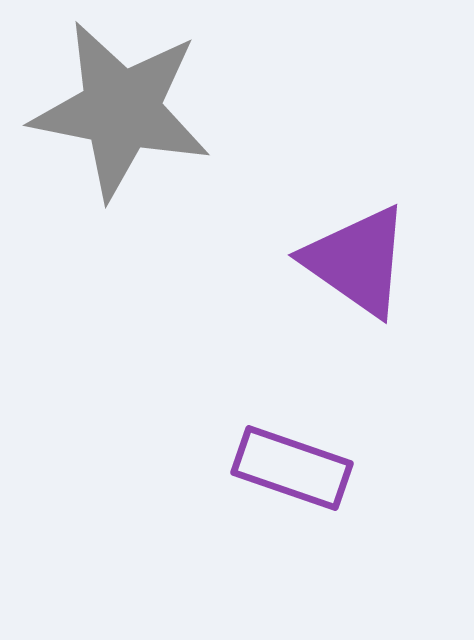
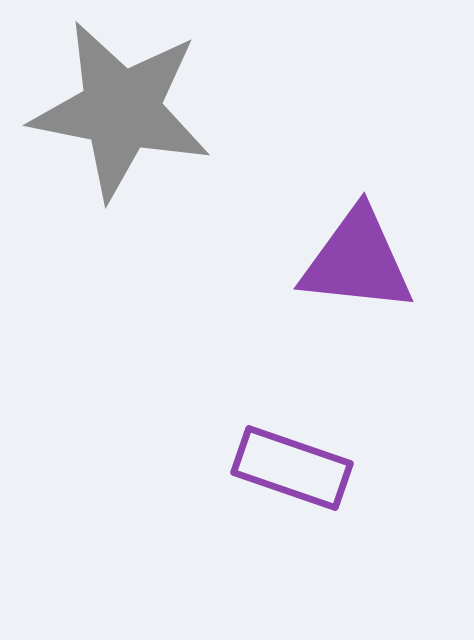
purple triangle: rotated 29 degrees counterclockwise
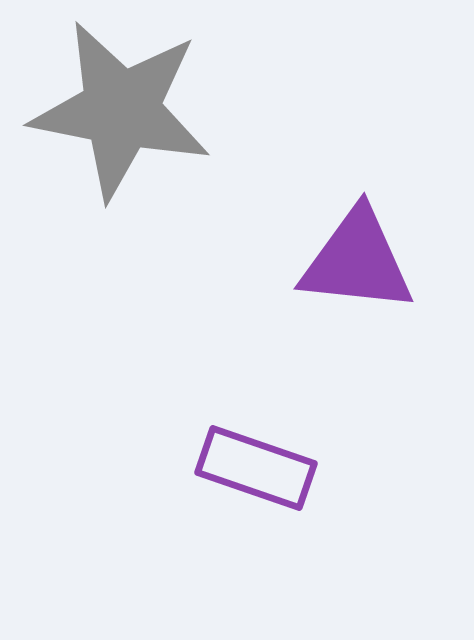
purple rectangle: moved 36 px left
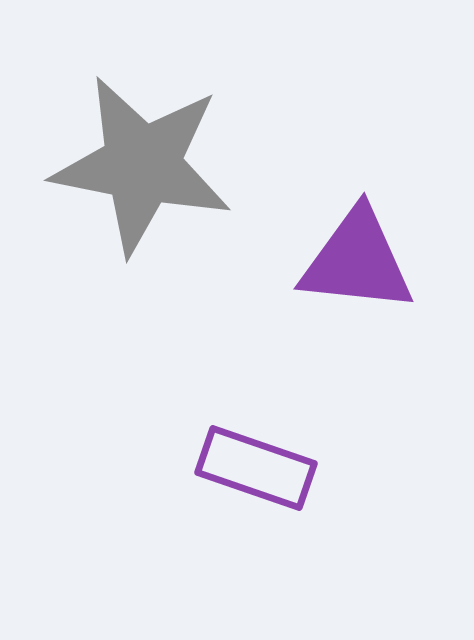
gray star: moved 21 px right, 55 px down
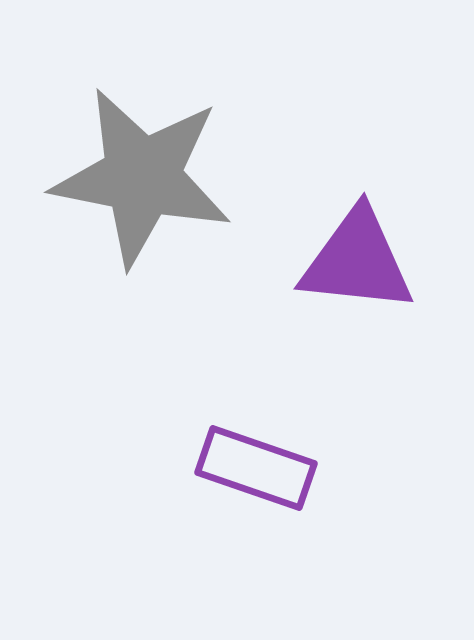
gray star: moved 12 px down
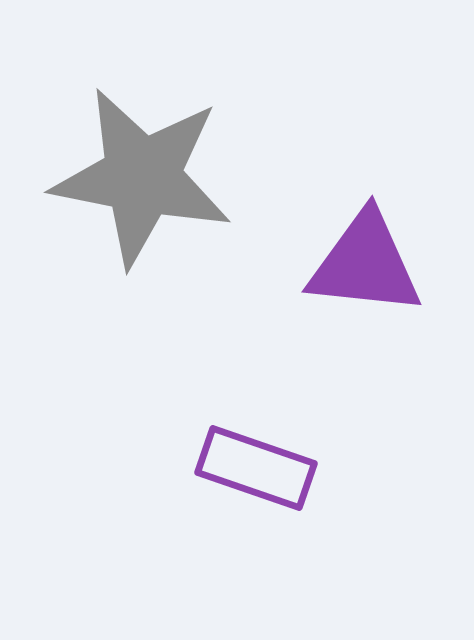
purple triangle: moved 8 px right, 3 px down
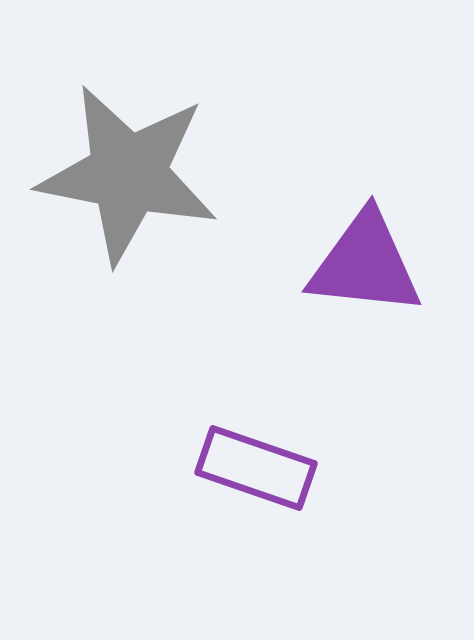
gray star: moved 14 px left, 3 px up
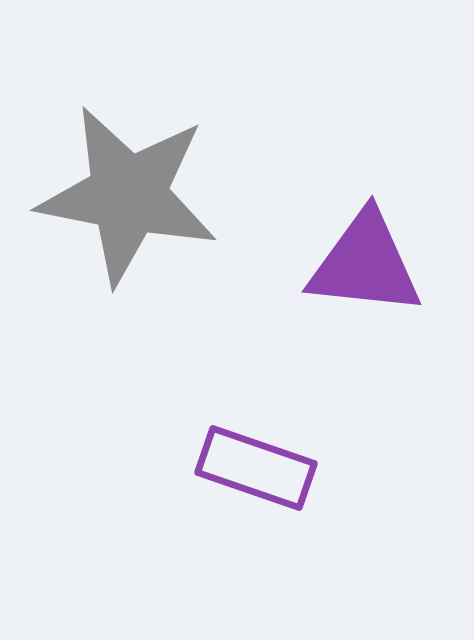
gray star: moved 21 px down
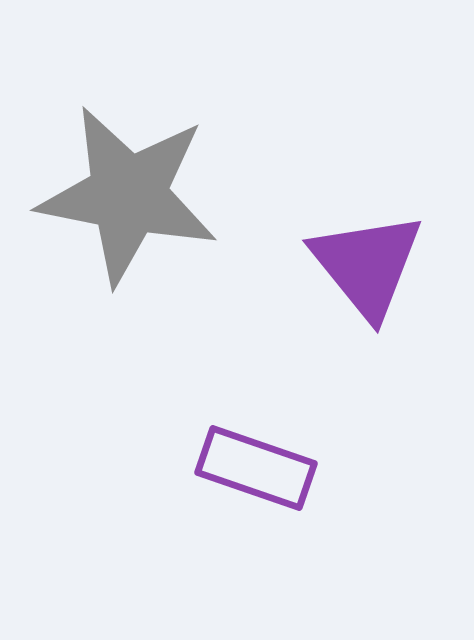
purple triangle: moved 2 px right, 1 px down; rotated 45 degrees clockwise
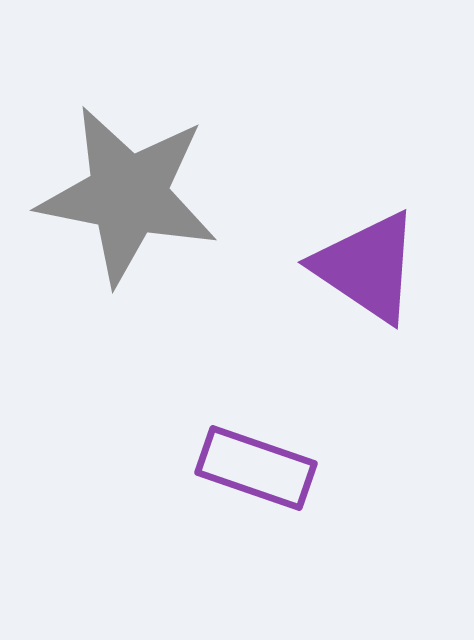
purple triangle: moved 2 px down; rotated 17 degrees counterclockwise
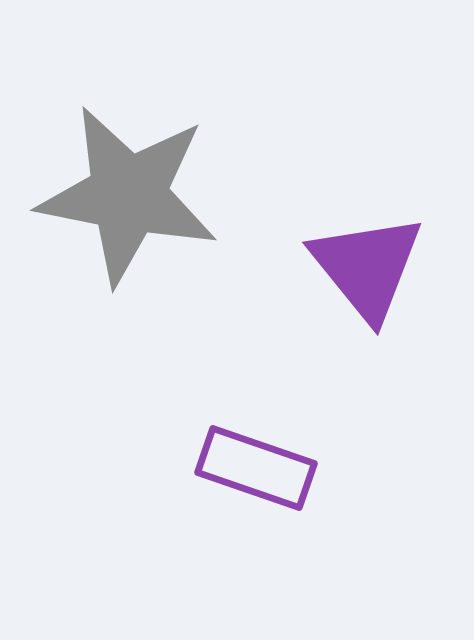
purple triangle: rotated 17 degrees clockwise
